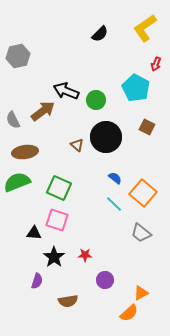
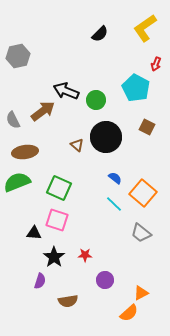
purple semicircle: moved 3 px right
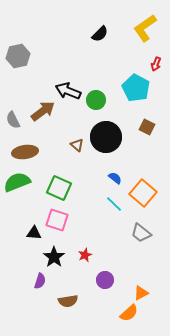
black arrow: moved 2 px right
red star: rotated 24 degrees counterclockwise
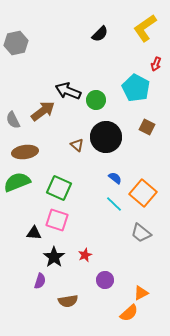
gray hexagon: moved 2 px left, 13 px up
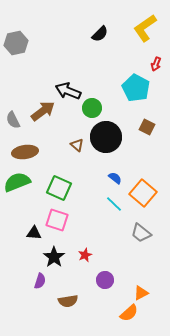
green circle: moved 4 px left, 8 px down
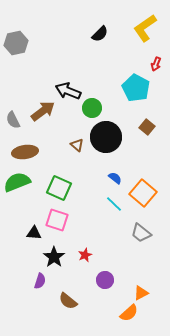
brown square: rotated 14 degrees clockwise
brown semicircle: rotated 48 degrees clockwise
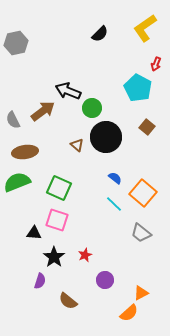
cyan pentagon: moved 2 px right
